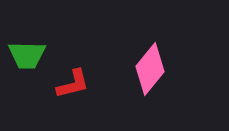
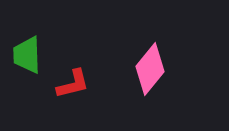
green trapezoid: rotated 87 degrees clockwise
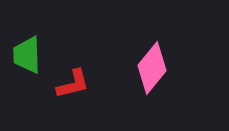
pink diamond: moved 2 px right, 1 px up
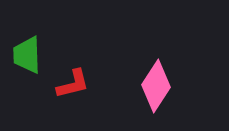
pink diamond: moved 4 px right, 18 px down; rotated 6 degrees counterclockwise
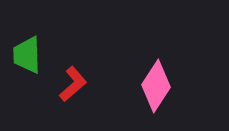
red L-shape: rotated 27 degrees counterclockwise
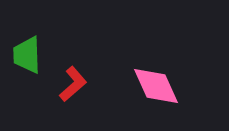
pink diamond: rotated 57 degrees counterclockwise
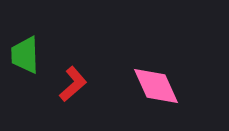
green trapezoid: moved 2 px left
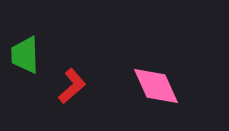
red L-shape: moved 1 px left, 2 px down
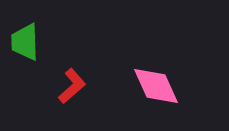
green trapezoid: moved 13 px up
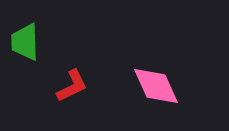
red L-shape: rotated 15 degrees clockwise
